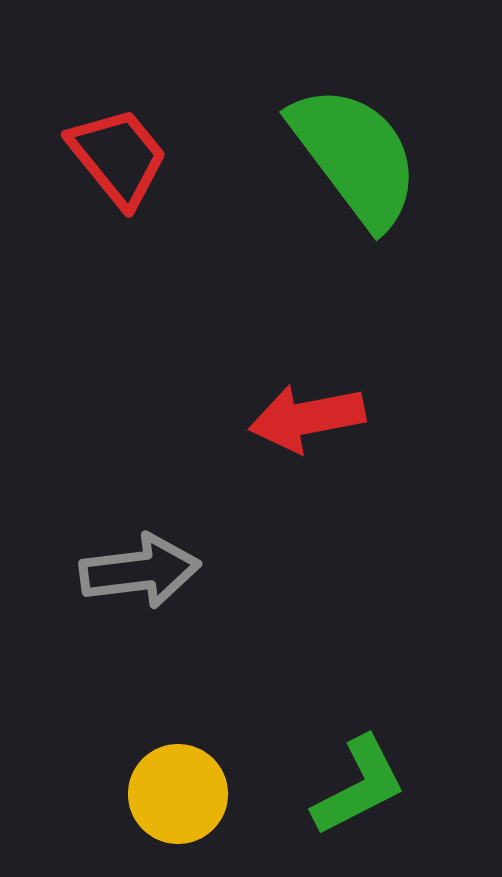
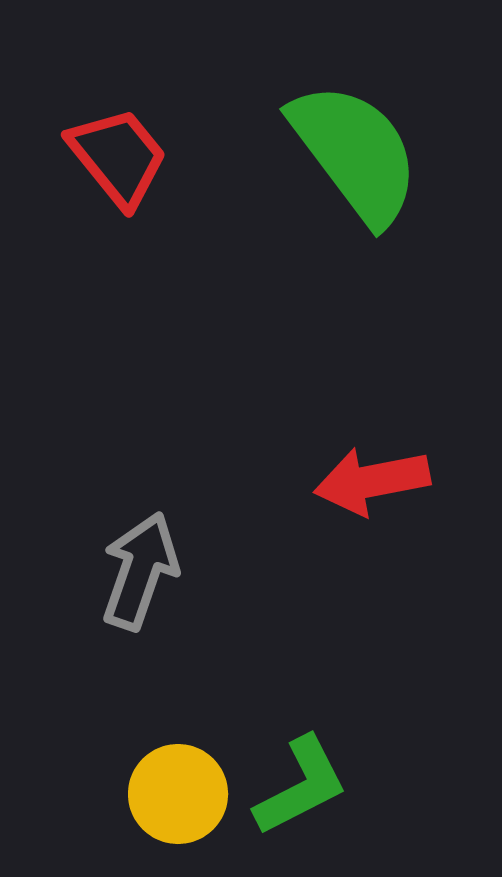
green semicircle: moved 3 px up
red arrow: moved 65 px right, 63 px down
gray arrow: rotated 64 degrees counterclockwise
green L-shape: moved 58 px left
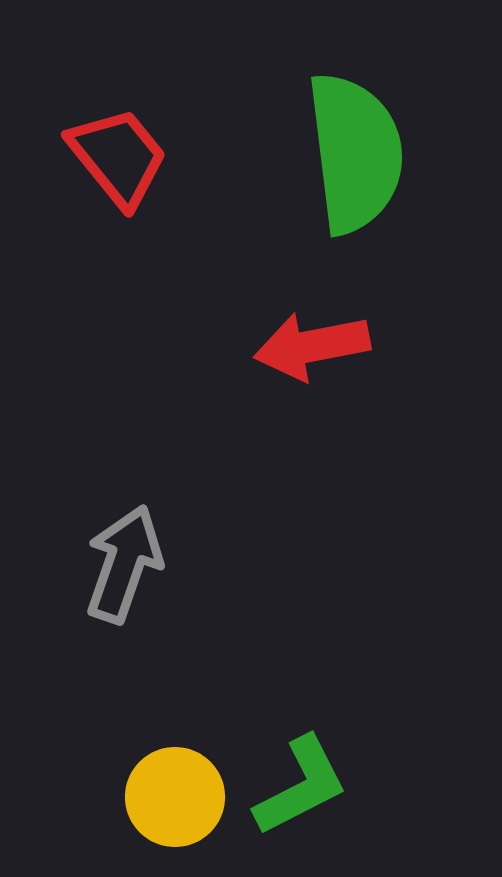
green semicircle: rotated 30 degrees clockwise
red arrow: moved 60 px left, 135 px up
gray arrow: moved 16 px left, 7 px up
yellow circle: moved 3 px left, 3 px down
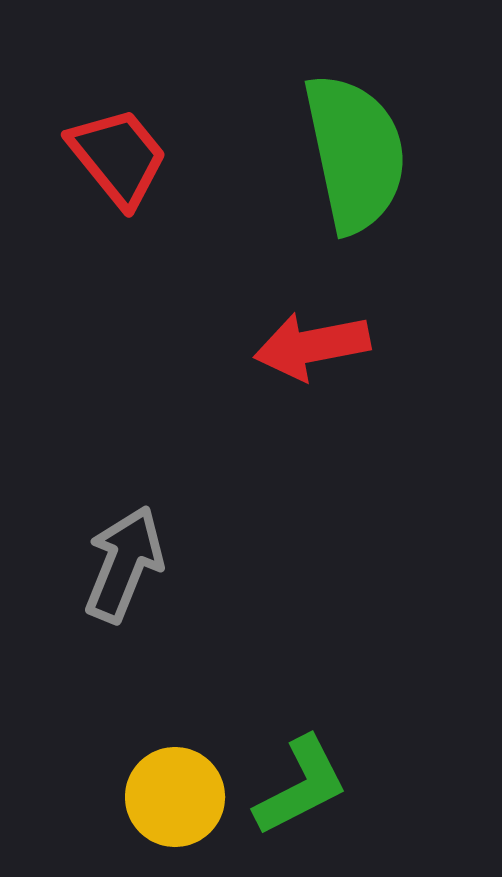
green semicircle: rotated 5 degrees counterclockwise
gray arrow: rotated 3 degrees clockwise
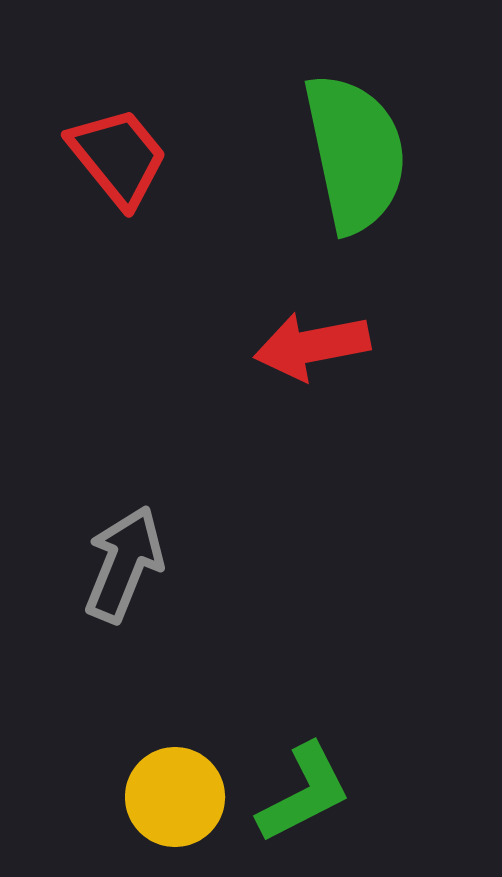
green L-shape: moved 3 px right, 7 px down
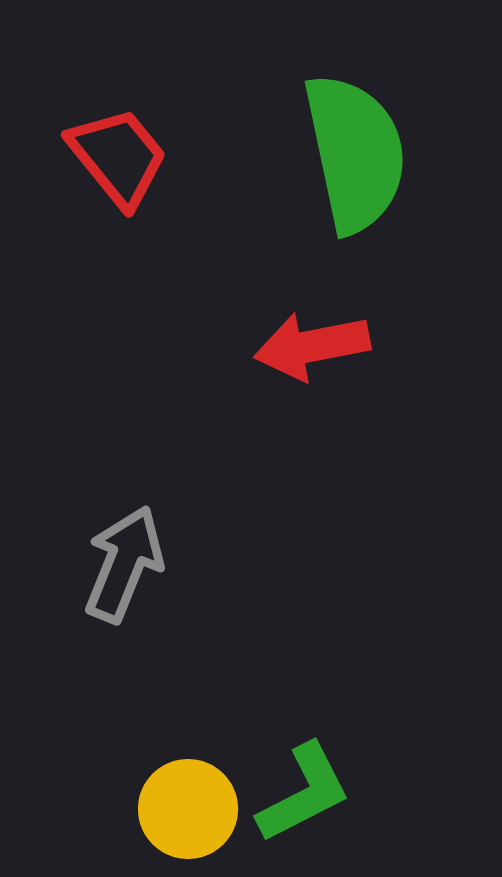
yellow circle: moved 13 px right, 12 px down
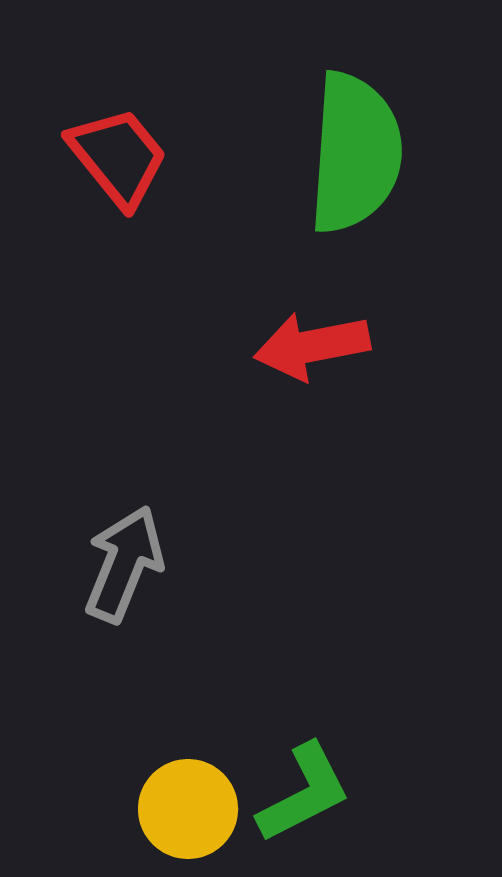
green semicircle: rotated 16 degrees clockwise
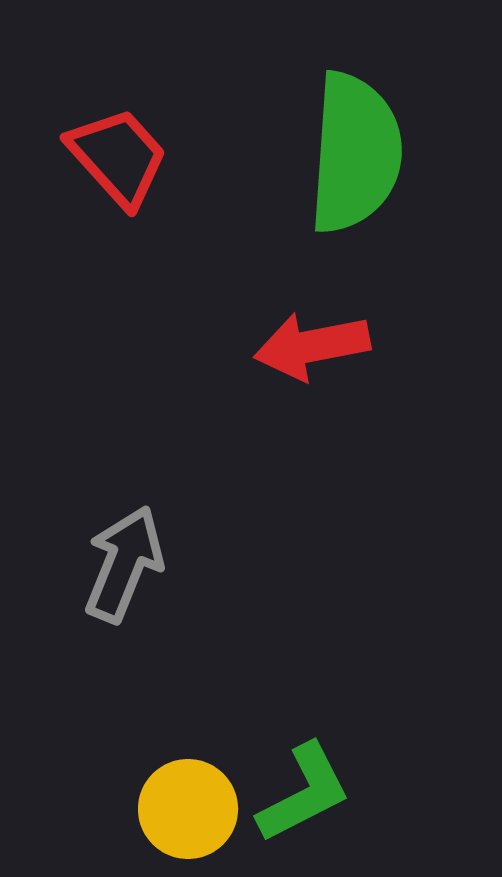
red trapezoid: rotated 3 degrees counterclockwise
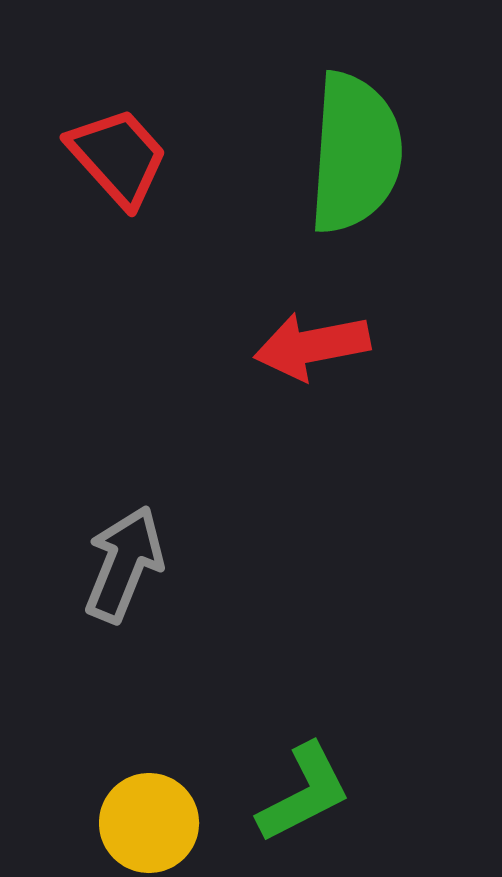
yellow circle: moved 39 px left, 14 px down
